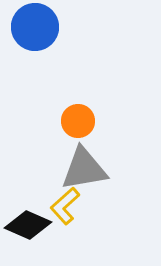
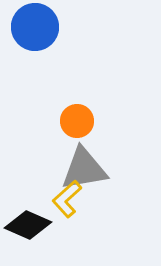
orange circle: moved 1 px left
yellow L-shape: moved 2 px right, 7 px up
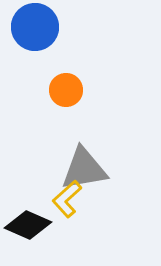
orange circle: moved 11 px left, 31 px up
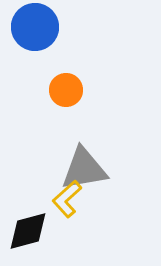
black diamond: moved 6 px down; rotated 39 degrees counterclockwise
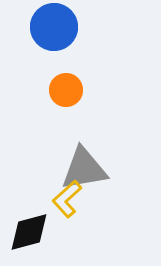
blue circle: moved 19 px right
black diamond: moved 1 px right, 1 px down
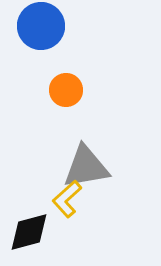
blue circle: moved 13 px left, 1 px up
gray triangle: moved 2 px right, 2 px up
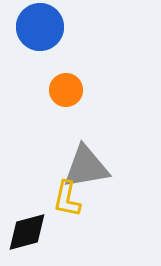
blue circle: moved 1 px left, 1 px down
yellow L-shape: rotated 36 degrees counterclockwise
black diamond: moved 2 px left
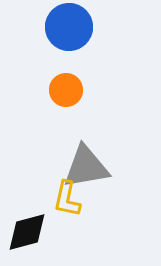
blue circle: moved 29 px right
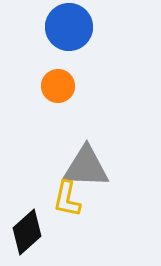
orange circle: moved 8 px left, 4 px up
gray triangle: rotated 12 degrees clockwise
black diamond: rotated 27 degrees counterclockwise
